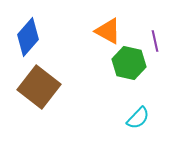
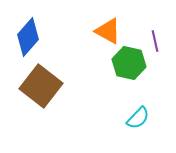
brown square: moved 2 px right, 1 px up
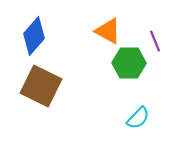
blue diamond: moved 6 px right, 1 px up
purple line: rotated 10 degrees counterclockwise
green hexagon: rotated 12 degrees counterclockwise
brown square: rotated 12 degrees counterclockwise
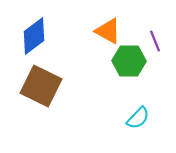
blue diamond: rotated 12 degrees clockwise
green hexagon: moved 2 px up
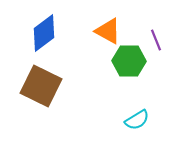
blue diamond: moved 10 px right, 3 px up
purple line: moved 1 px right, 1 px up
cyan semicircle: moved 1 px left, 2 px down; rotated 15 degrees clockwise
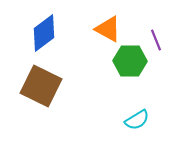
orange triangle: moved 2 px up
green hexagon: moved 1 px right
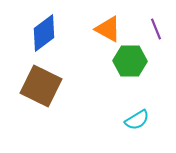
purple line: moved 11 px up
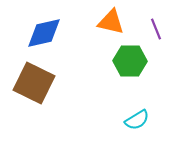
orange triangle: moved 3 px right, 7 px up; rotated 16 degrees counterclockwise
blue diamond: rotated 24 degrees clockwise
brown square: moved 7 px left, 3 px up
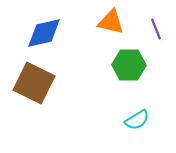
green hexagon: moved 1 px left, 4 px down
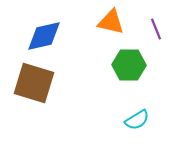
blue diamond: moved 3 px down
brown square: rotated 9 degrees counterclockwise
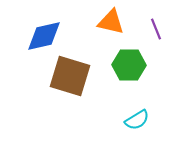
brown square: moved 36 px right, 7 px up
